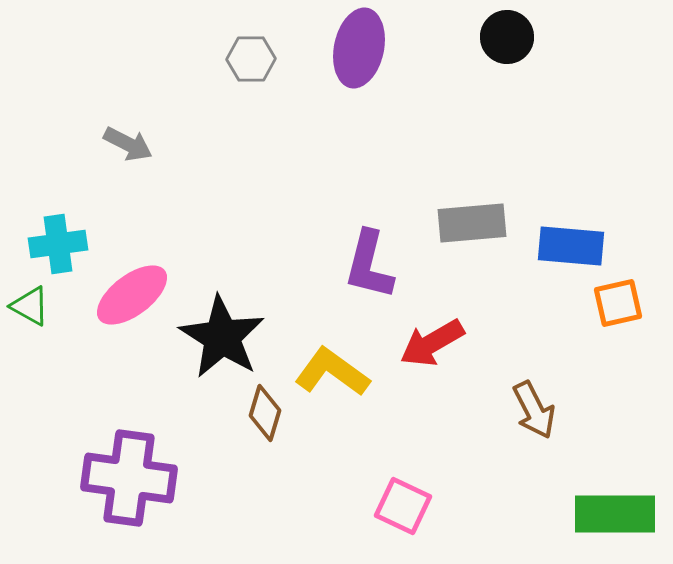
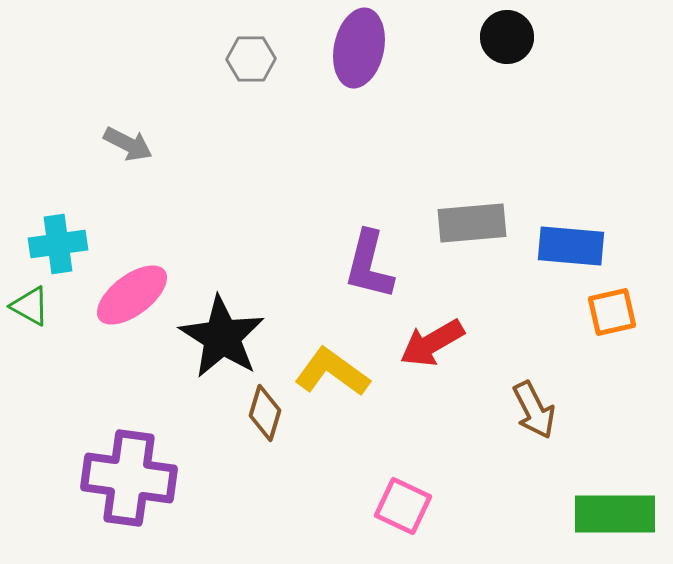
orange square: moved 6 px left, 9 px down
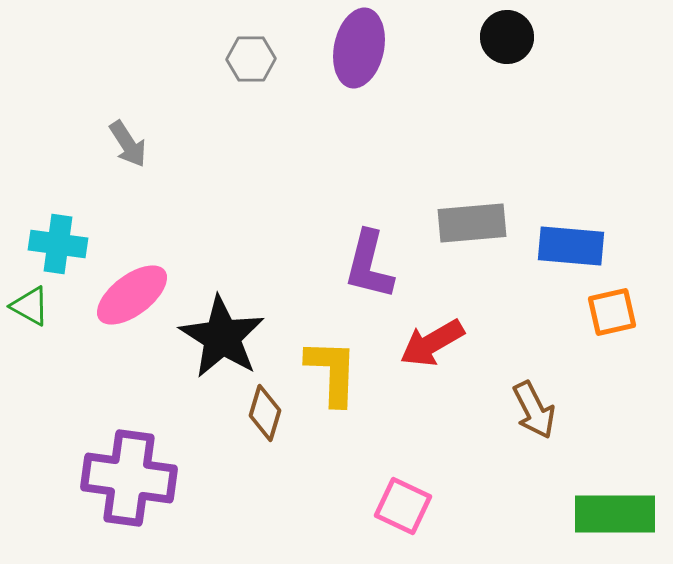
gray arrow: rotated 30 degrees clockwise
cyan cross: rotated 16 degrees clockwise
yellow L-shape: rotated 56 degrees clockwise
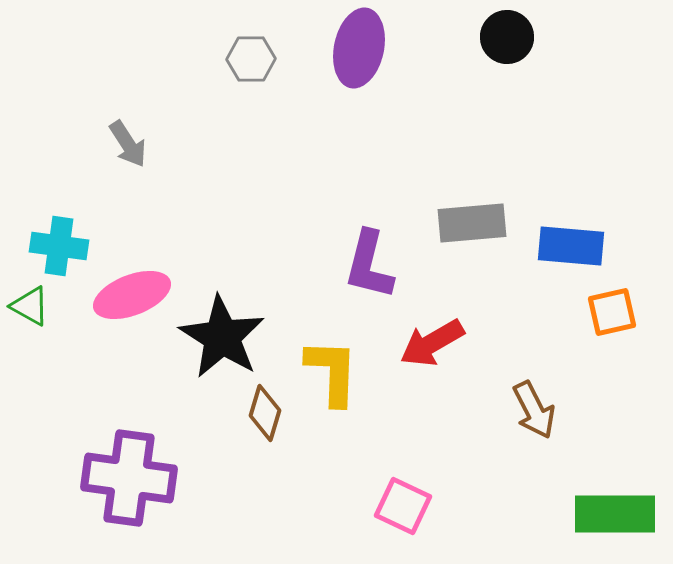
cyan cross: moved 1 px right, 2 px down
pink ellipse: rotated 16 degrees clockwise
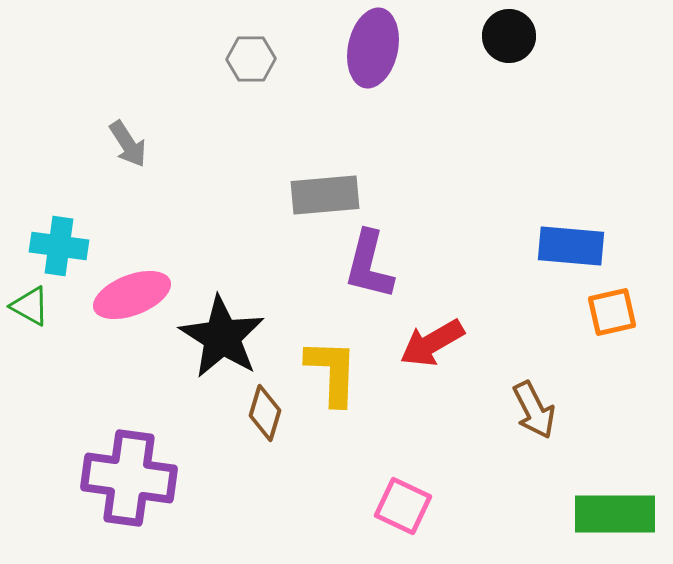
black circle: moved 2 px right, 1 px up
purple ellipse: moved 14 px right
gray rectangle: moved 147 px left, 28 px up
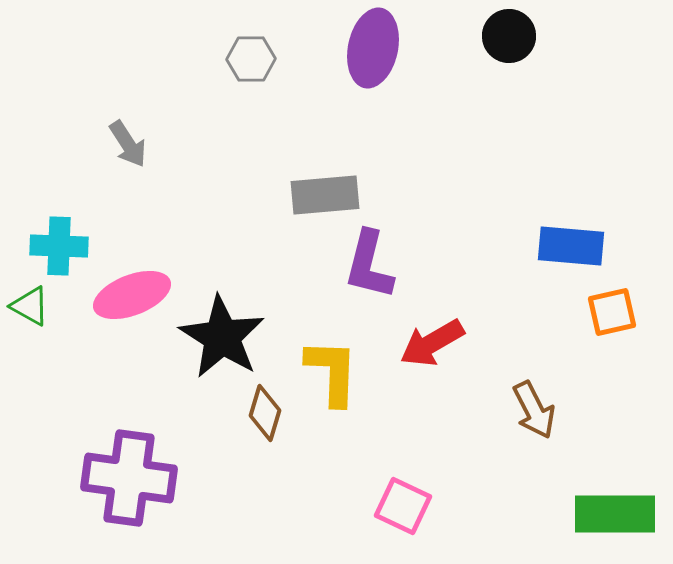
cyan cross: rotated 6 degrees counterclockwise
